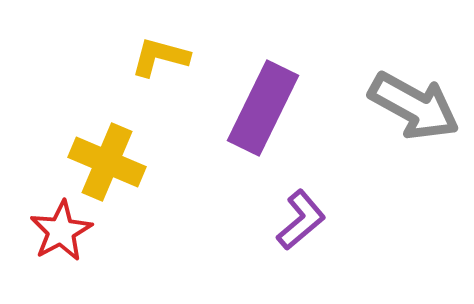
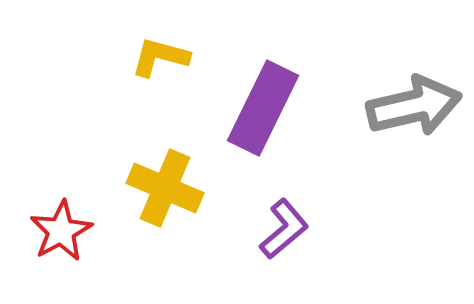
gray arrow: rotated 42 degrees counterclockwise
yellow cross: moved 58 px right, 26 px down
purple L-shape: moved 17 px left, 9 px down
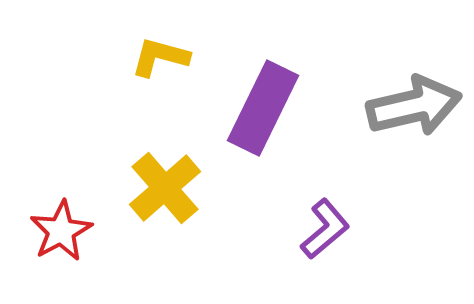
yellow cross: rotated 26 degrees clockwise
purple L-shape: moved 41 px right
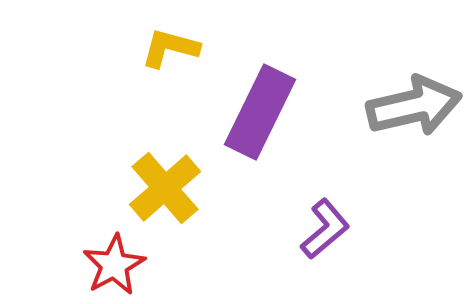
yellow L-shape: moved 10 px right, 9 px up
purple rectangle: moved 3 px left, 4 px down
red star: moved 53 px right, 34 px down
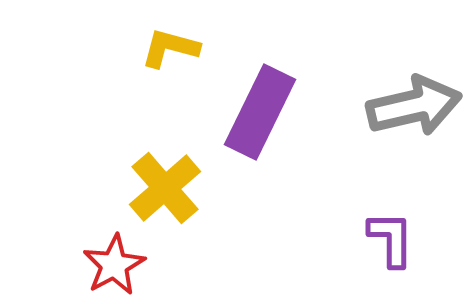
purple L-shape: moved 66 px right, 10 px down; rotated 50 degrees counterclockwise
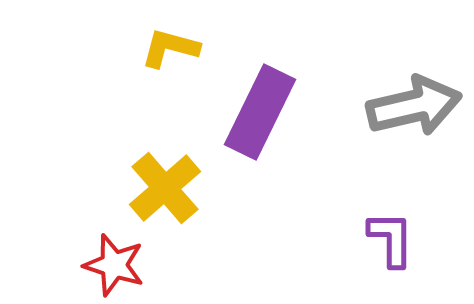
red star: rotated 26 degrees counterclockwise
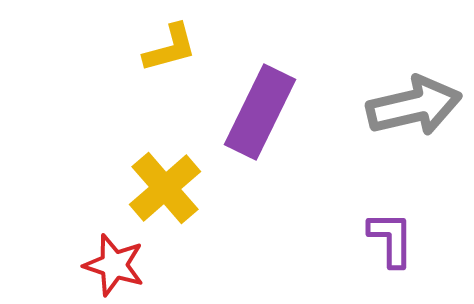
yellow L-shape: rotated 150 degrees clockwise
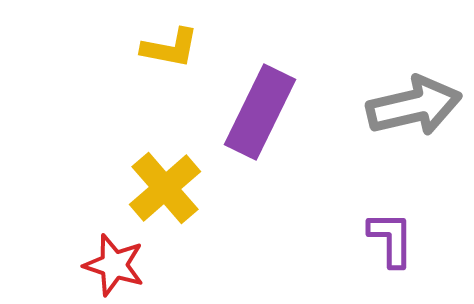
yellow L-shape: rotated 26 degrees clockwise
